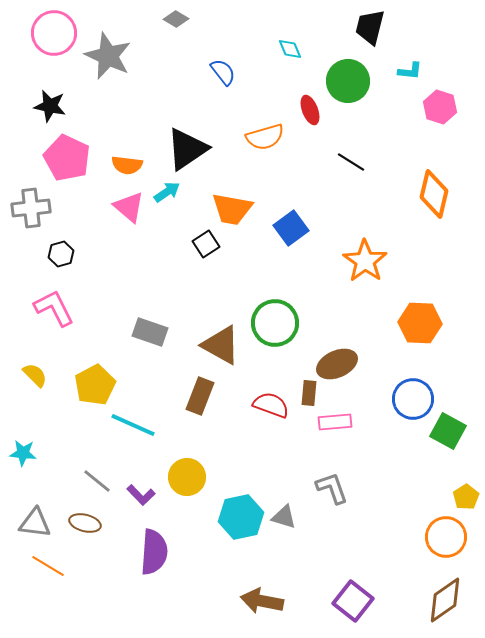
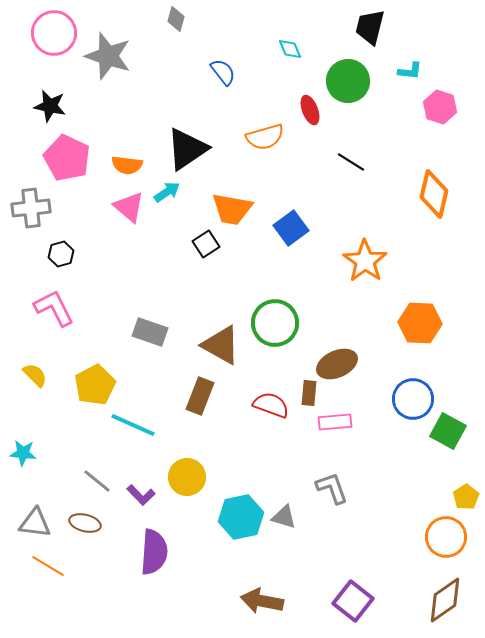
gray diamond at (176, 19): rotated 75 degrees clockwise
gray star at (108, 56): rotated 6 degrees counterclockwise
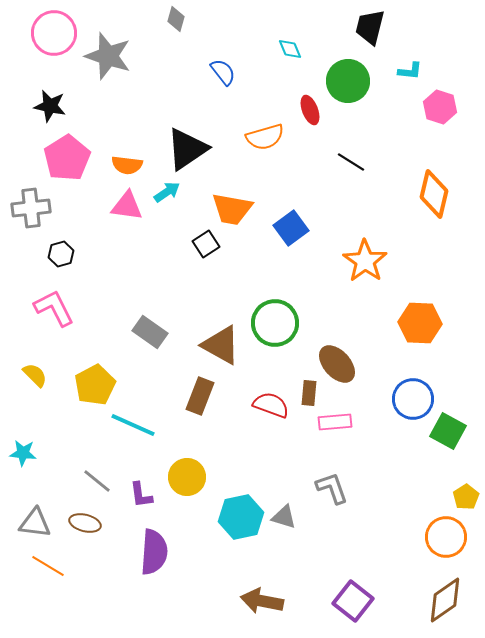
pink pentagon at (67, 158): rotated 15 degrees clockwise
pink triangle at (129, 207): moved 2 px left, 1 px up; rotated 32 degrees counterclockwise
gray rectangle at (150, 332): rotated 16 degrees clockwise
brown ellipse at (337, 364): rotated 72 degrees clockwise
purple L-shape at (141, 495): rotated 36 degrees clockwise
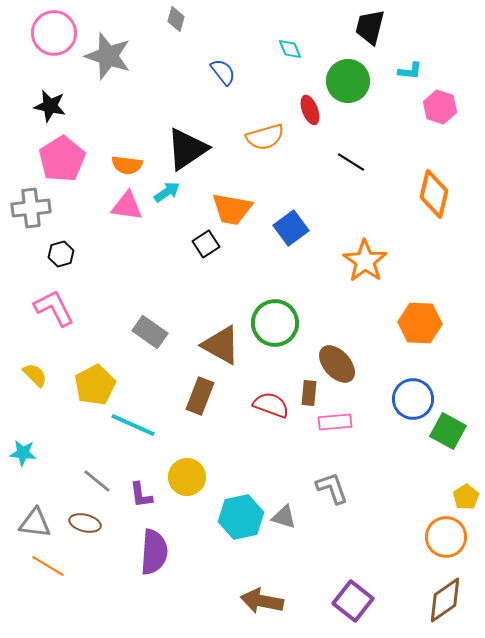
pink pentagon at (67, 158): moved 5 px left, 1 px down
